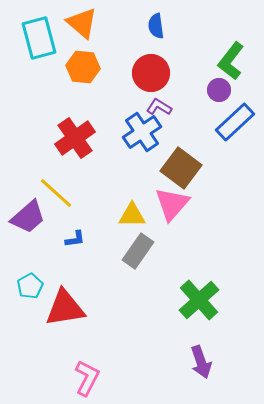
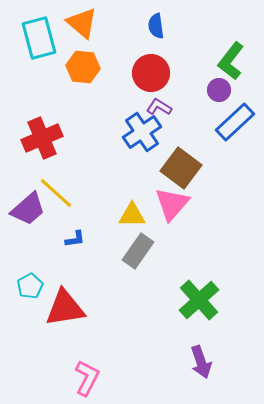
red cross: moved 33 px left; rotated 12 degrees clockwise
purple trapezoid: moved 8 px up
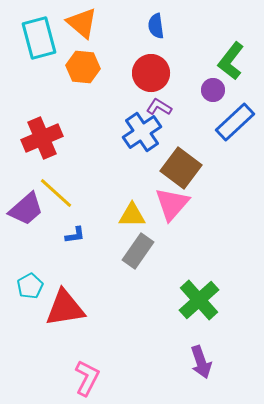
purple circle: moved 6 px left
purple trapezoid: moved 2 px left
blue L-shape: moved 4 px up
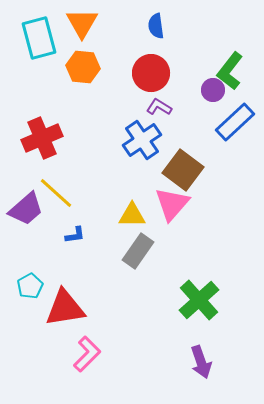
orange triangle: rotated 20 degrees clockwise
green L-shape: moved 1 px left, 10 px down
blue cross: moved 8 px down
brown square: moved 2 px right, 2 px down
pink L-shape: moved 24 px up; rotated 18 degrees clockwise
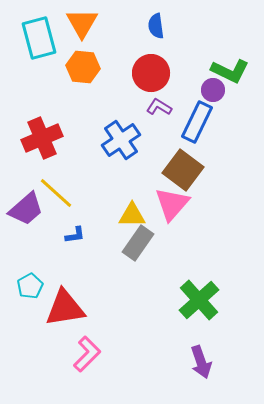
green L-shape: rotated 102 degrees counterclockwise
blue rectangle: moved 38 px left; rotated 21 degrees counterclockwise
blue cross: moved 21 px left
gray rectangle: moved 8 px up
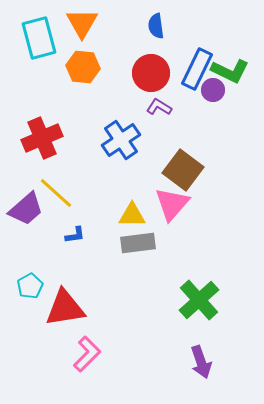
blue rectangle: moved 53 px up
gray rectangle: rotated 48 degrees clockwise
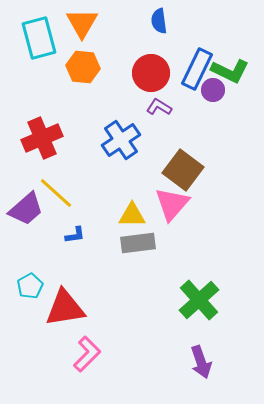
blue semicircle: moved 3 px right, 5 px up
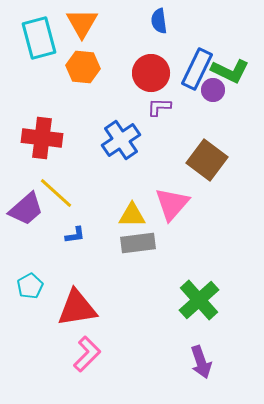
purple L-shape: rotated 30 degrees counterclockwise
red cross: rotated 30 degrees clockwise
brown square: moved 24 px right, 10 px up
red triangle: moved 12 px right
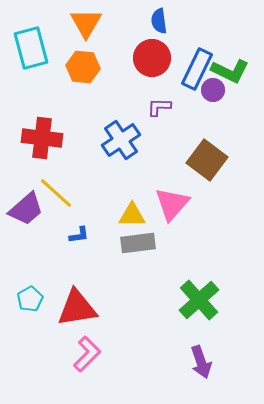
orange triangle: moved 4 px right
cyan rectangle: moved 8 px left, 10 px down
red circle: moved 1 px right, 15 px up
blue L-shape: moved 4 px right
cyan pentagon: moved 13 px down
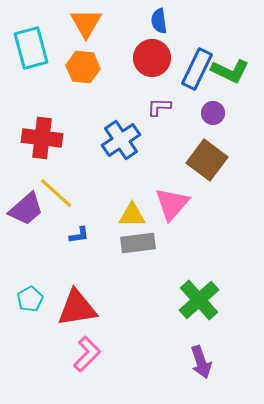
purple circle: moved 23 px down
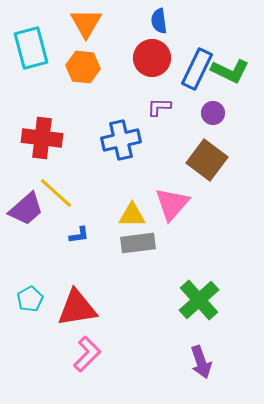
blue cross: rotated 21 degrees clockwise
